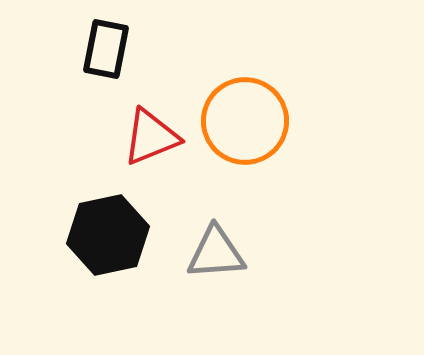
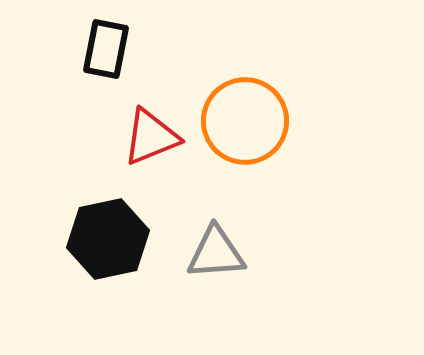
black hexagon: moved 4 px down
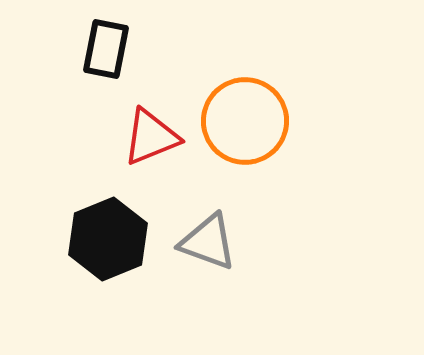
black hexagon: rotated 10 degrees counterclockwise
gray triangle: moved 8 px left, 11 px up; rotated 24 degrees clockwise
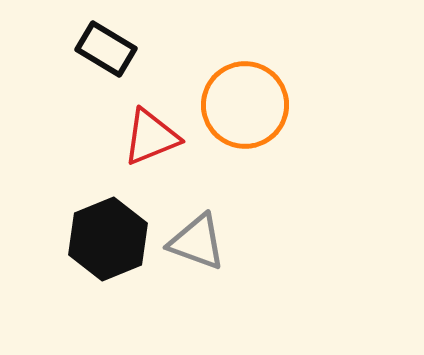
black rectangle: rotated 70 degrees counterclockwise
orange circle: moved 16 px up
gray triangle: moved 11 px left
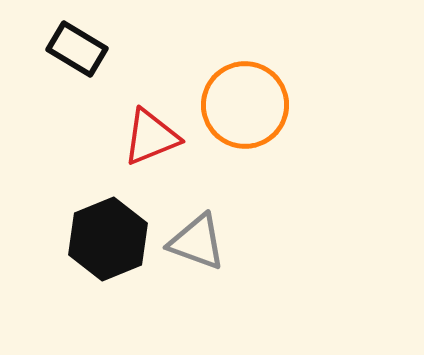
black rectangle: moved 29 px left
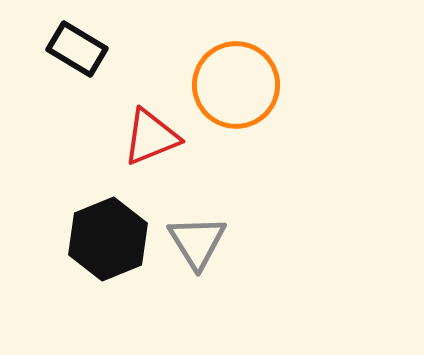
orange circle: moved 9 px left, 20 px up
gray triangle: rotated 38 degrees clockwise
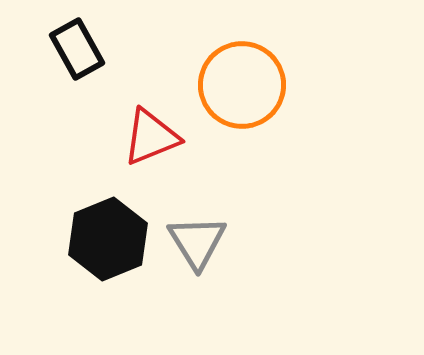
black rectangle: rotated 30 degrees clockwise
orange circle: moved 6 px right
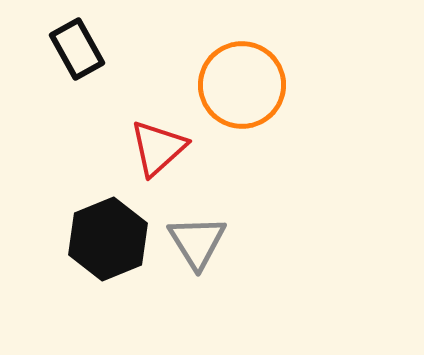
red triangle: moved 7 px right, 11 px down; rotated 20 degrees counterclockwise
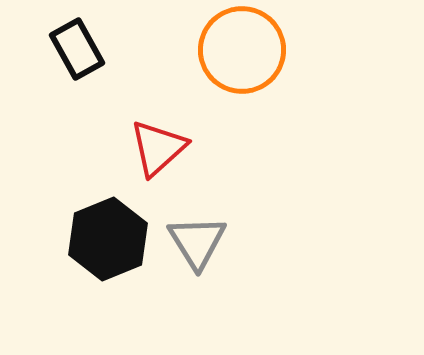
orange circle: moved 35 px up
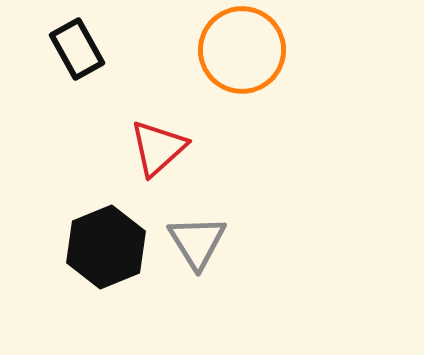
black hexagon: moved 2 px left, 8 px down
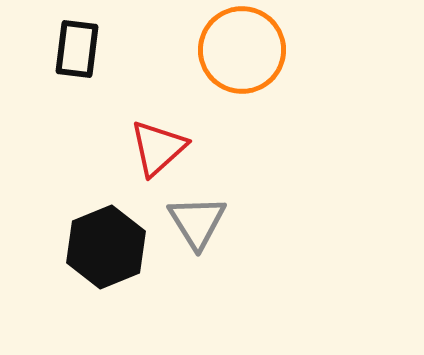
black rectangle: rotated 36 degrees clockwise
gray triangle: moved 20 px up
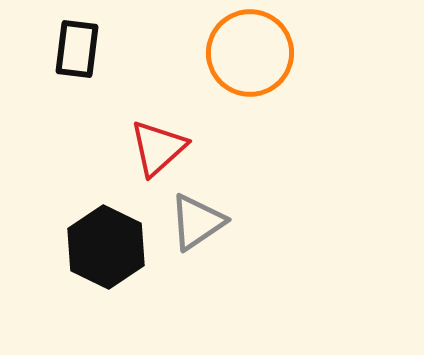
orange circle: moved 8 px right, 3 px down
gray triangle: rotated 28 degrees clockwise
black hexagon: rotated 12 degrees counterclockwise
